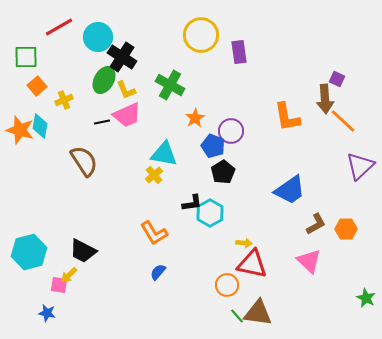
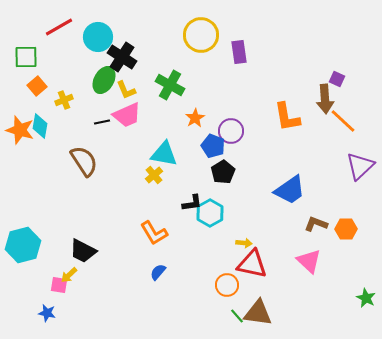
brown L-shape at (316, 224): rotated 130 degrees counterclockwise
cyan hexagon at (29, 252): moved 6 px left, 7 px up
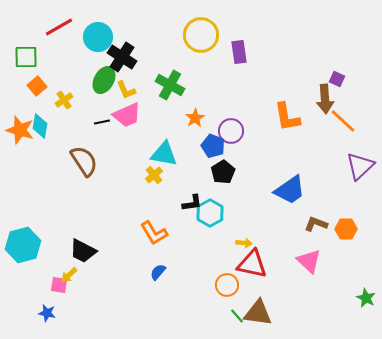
yellow cross at (64, 100): rotated 12 degrees counterclockwise
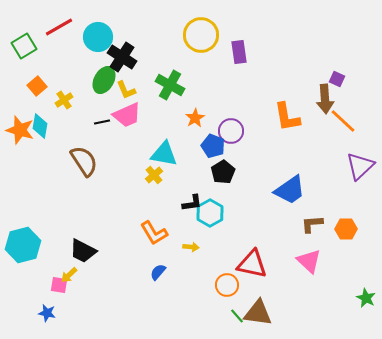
green square at (26, 57): moved 2 px left, 11 px up; rotated 30 degrees counterclockwise
brown L-shape at (316, 224): moved 4 px left; rotated 25 degrees counterclockwise
yellow arrow at (244, 243): moved 53 px left, 4 px down
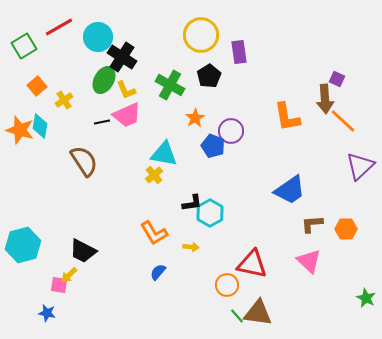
black pentagon at (223, 172): moved 14 px left, 96 px up
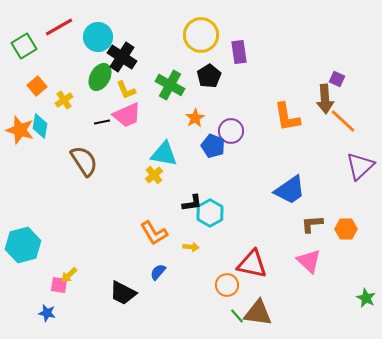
green ellipse at (104, 80): moved 4 px left, 3 px up
black trapezoid at (83, 251): moved 40 px right, 42 px down
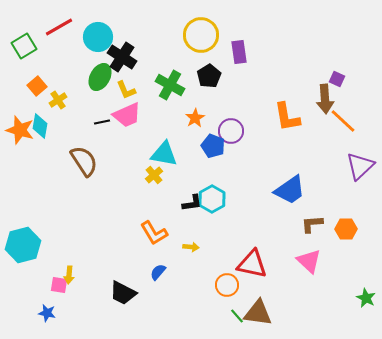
yellow cross at (64, 100): moved 6 px left
cyan hexagon at (210, 213): moved 2 px right, 14 px up
yellow arrow at (69, 275): rotated 42 degrees counterclockwise
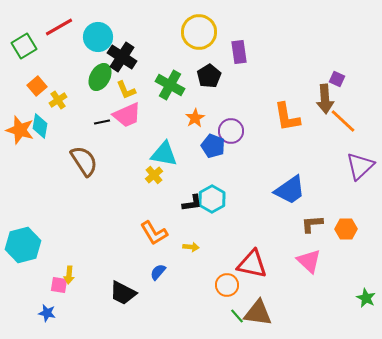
yellow circle at (201, 35): moved 2 px left, 3 px up
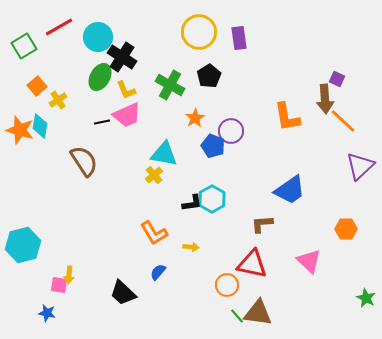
purple rectangle at (239, 52): moved 14 px up
brown L-shape at (312, 224): moved 50 px left
black trapezoid at (123, 293): rotated 16 degrees clockwise
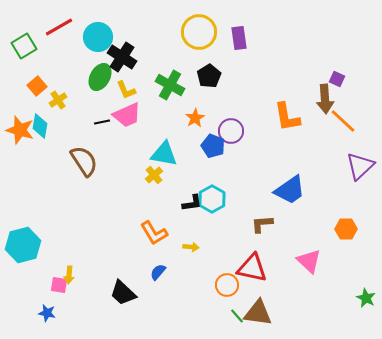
red triangle at (252, 264): moved 4 px down
